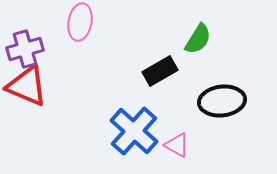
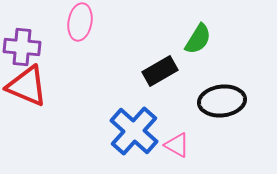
purple cross: moved 3 px left, 2 px up; rotated 21 degrees clockwise
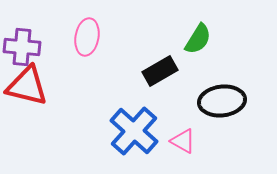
pink ellipse: moved 7 px right, 15 px down
red triangle: rotated 9 degrees counterclockwise
pink triangle: moved 6 px right, 4 px up
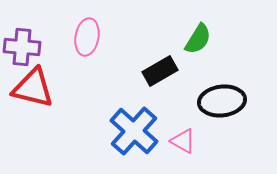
red triangle: moved 6 px right, 2 px down
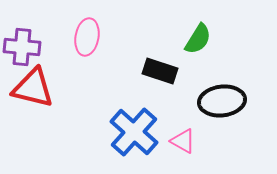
black rectangle: rotated 48 degrees clockwise
blue cross: moved 1 px down
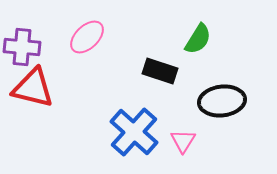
pink ellipse: rotated 36 degrees clockwise
pink triangle: rotated 32 degrees clockwise
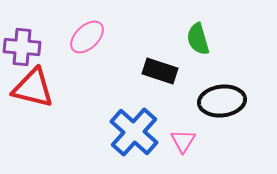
green semicircle: rotated 132 degrees clockwise
